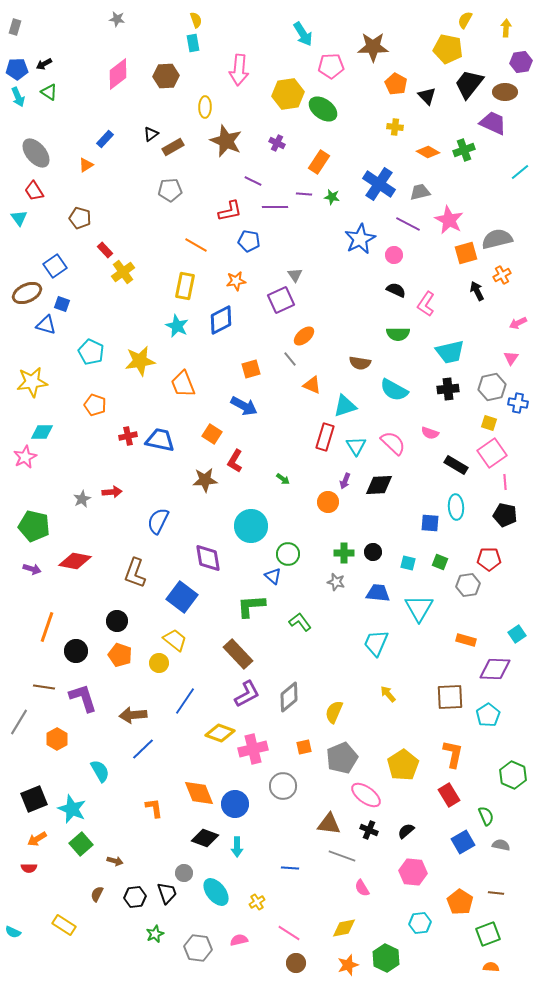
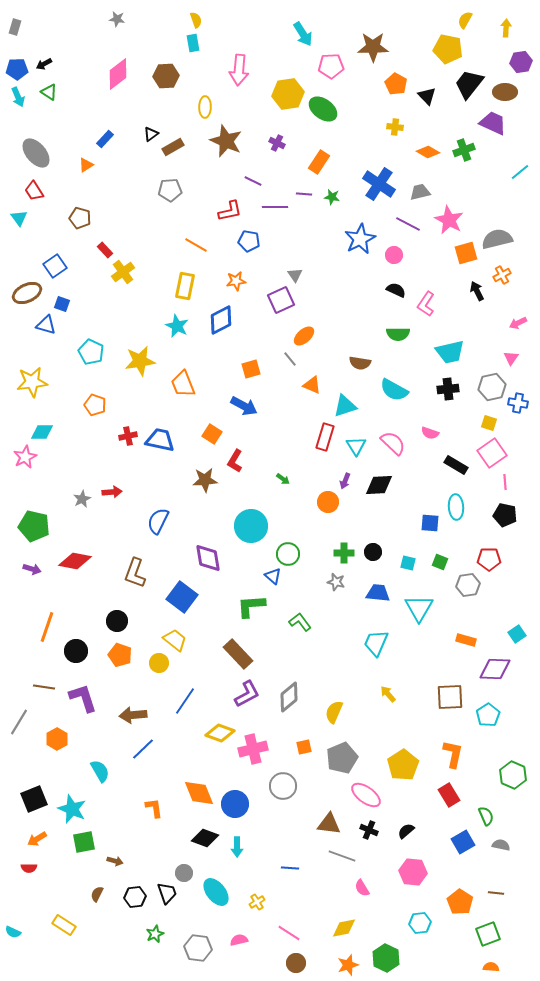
green square at (81, 844): moved 3 px right, 2 px up; rotated 30 degrees clockwise
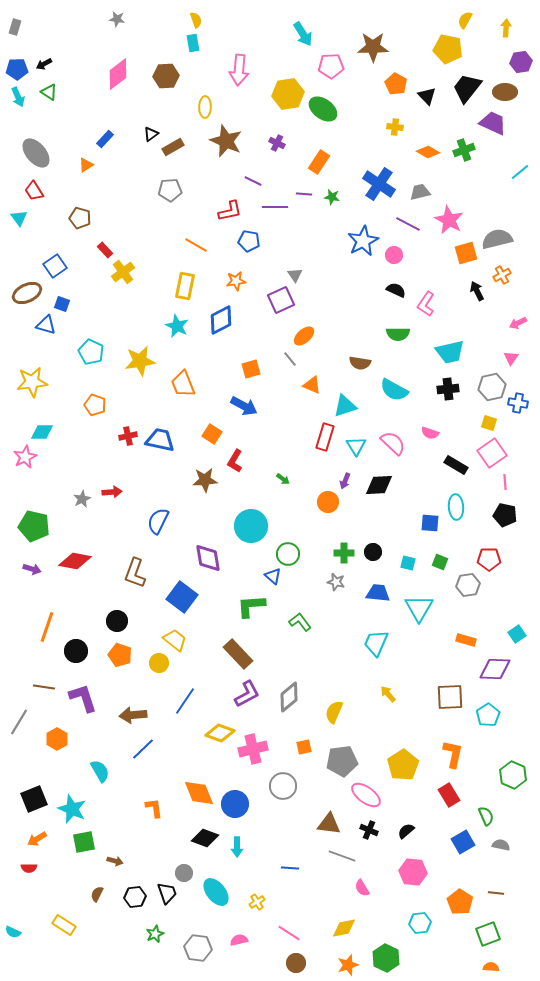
black trapezoid at (469, 84): moved 2 px left, 4 px down
blue star at (360, 239): moved 3 px right, 2 px down
gray pentagon at (342, 758): moved 3 px down; rotated 16 degrees clockwise
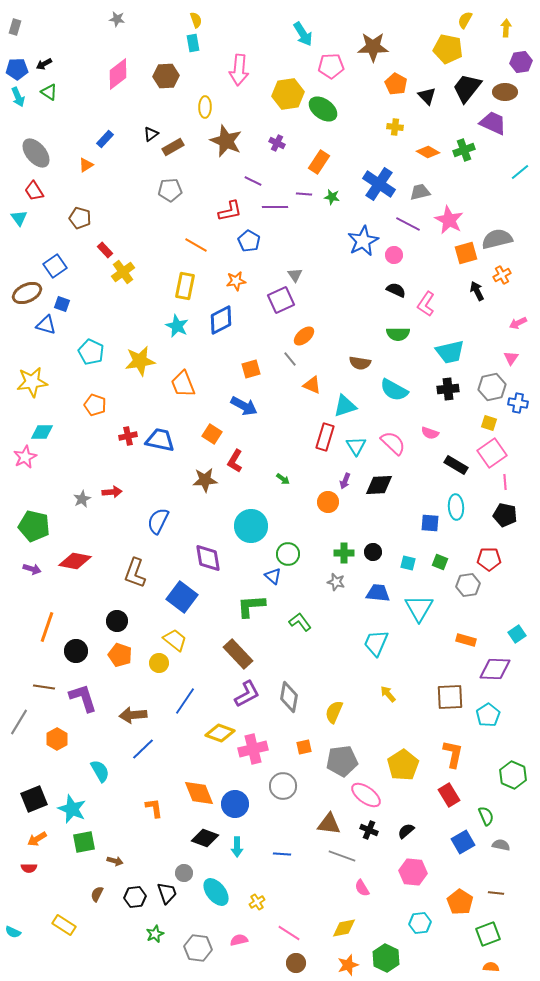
blue pentagon at (249, 241): rotated 20 degrees clockwise
gray diamond at (289, 697): rotated 40 degrees counterclockwise
blue line at (290, 868): moved 8 px left, 14 px up
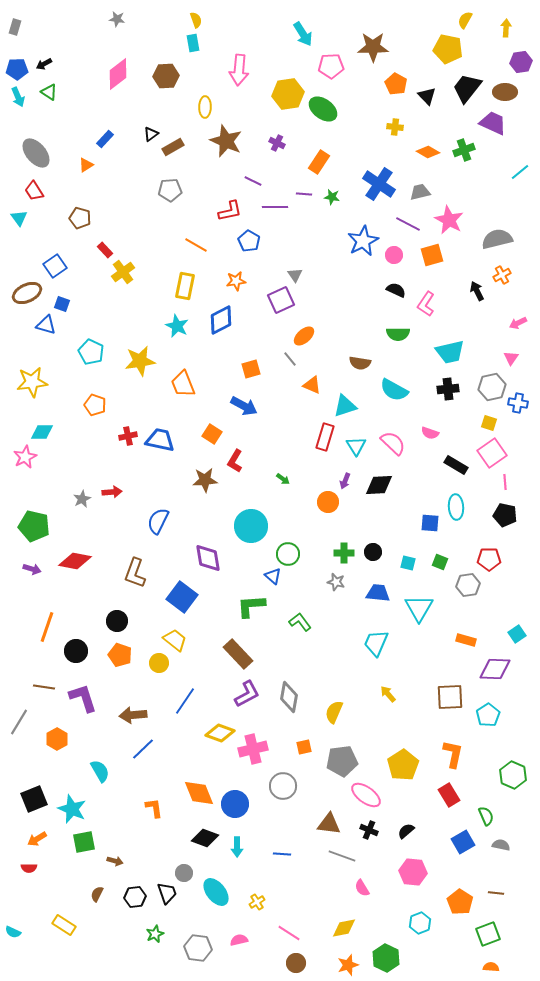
orange square at (466, 253): moved 34 px left, 2 px down
cyan hexagon at (420, 923): rotated 15 degrees counterclockwise
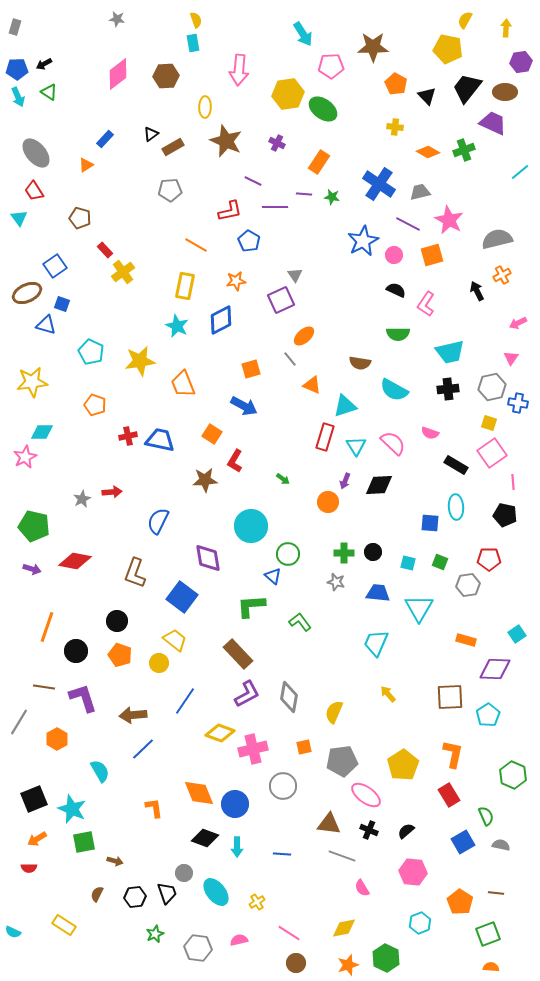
pink line at (505, 482): moved 8 px right
